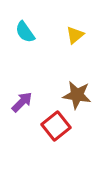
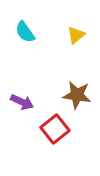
yellow triangle: moved 1 px right
purple arrow: rotated 70 degrees clockwise
red square: moved 1 px left, 3 px down
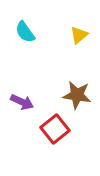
yellow triangle: moved 3 px right
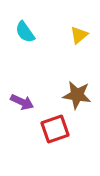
red square: rotated 20 degrees clockwise
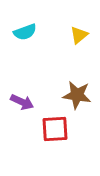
cyan semicircle: rotated 75 degrees counterclockwise
red square: rotated 16 degrees clockwise
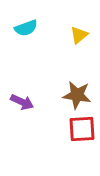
cyan semicircle: moved 1 px right, 4 px up
red square: moved 27 px right
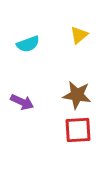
cyan semicircle: moved 2 px right, 16 px down
red square: moved 4 px left, 1 px down
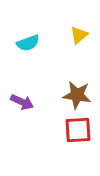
cyan semicircle: moved 1 px up
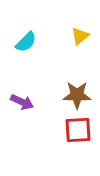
yellow triangle: moved 1 px right, 1 px down
cyan semicircle: moved 2 px left, 1 px up; rotated 25 degrees counterclockwise
brown star: rotated 8 degrees counterclockwise
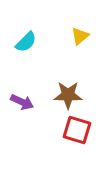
brown star: moved 9 px left
red square: moved 1 px left; rotated 20 degrees clockwise
